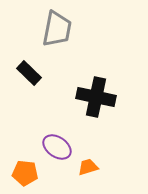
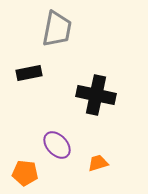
black rectangle: rotated 55 degrees counterclockwise
black cross: moved 2 px up
purple ellipse: moved 2 px up; rotated 12 degrees clockwise
orange trapezoid: moved 10 px right, 4 px up
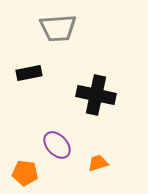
gray trapezoid: moved 1 px right, 1 px up; rotated 75 degrees clockwise
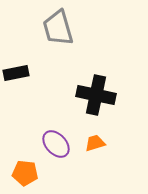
gray trapezoid: rotated 78 degrees clockwise
black rectangle: moved 13 px left
purple ellipse: moved 1 px left, 1 px up
orange trapezoid: moved 3 px left, 20 px up
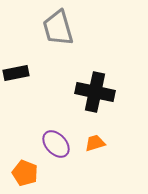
black cross: moved 1 px left, 3 px up
orange pentagon: rotated 15 degrees clockwise
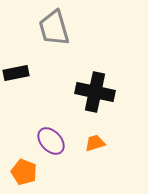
gray trapezoid: moved 4 px left
purple ellipse: moved 5 px left, 3 px up
orange pentagon: moved 1 px left, 1 px up
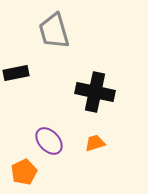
gray trapezoid: moved 3 px down
purple ellipse: moved 2 px left
orange pentagon: rotated 25 degrees clockwise
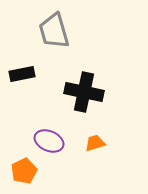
black rectangle: moved 6 px right, 1 px down
black cross: moved 11 px left
purple ellipse: rotated 24 degrees counterclockwise
orange pentagon: moved 1 px up
